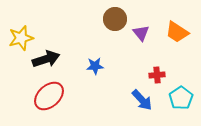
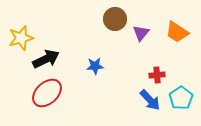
purple triangle: rotated 18 degrees clockwise
black arrow: rotated 8 degrees counterclockwise
red ellipse: moved 2 px left, 3 px up
blue arrow: moved 8 px right
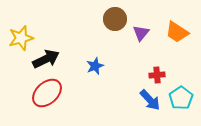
blue star: rotated 18 degrees counterclockwise
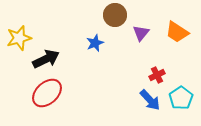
brown circle: moved 4 px up
yellow star: moved 2 px left
blue star: moved 23 px up
red cross: rotated 21 degrees counterclockwise
